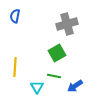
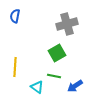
cyan triangle: rotated 24 degrees counterclockwise
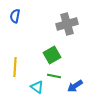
green square: moved 5 px left, 2 px down
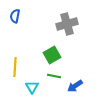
cyan triangle: moved 5 px left; rotated 24 degrees clockwise
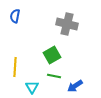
gray cross: rotated 30 degrees clockwise
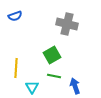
blue semicircle: rotated 120 degrees counterclockwise
yellow line: moved 1 px right, 1 px down
blue arrow: rotated 105 degrees clockwise
